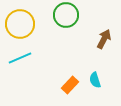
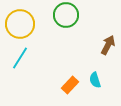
brown arrow: moved 4 px right, 6 px down
cyan line: rotated 35 degrees counterclockwise
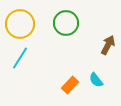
green circle: moved 8 px down
cyan semicircle: moved 1 px right; rotated 21 degrees counterclockwise
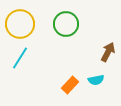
green circle: moved 1 px down
brown arrow: moved 7 px down
cyan semicircle: rotated 63 degrees counterclockwise
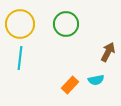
cyan line: rotated 25 degrees counterclockwise
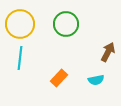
orange rectangle: moved 11 px left, 7 px up
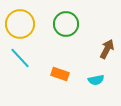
brown arrow: moved 1 px left, 3 px up
cyan line: rotated 50 degrees counterclockwise
orange rectangle: moved 1 px right, 4 px up; rotated 66 degrees clockwise
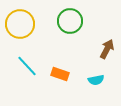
green circle: moved 4 px right, 3 px up
cyan line: moved 7 px right, 8 px down
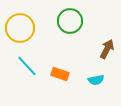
yellow circle: moved 4 px down
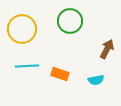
yellow circle: moved 2 px right, 1 px down
cyan line: rotated 50 degrees counterclockwise
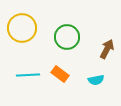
green circle: moved 3 px left, 16 px down
yellow circle: moved 1 px up
cyan line: moved 1 px right, 9 px down
orange rectangle: rotated 18 degrees clockwise
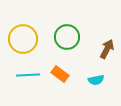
yellow circle: moved 1 px right, 11 px down
